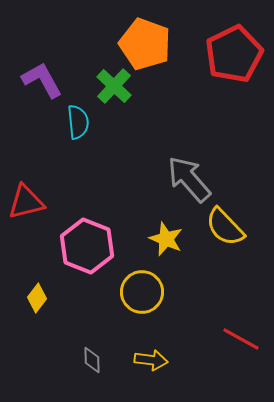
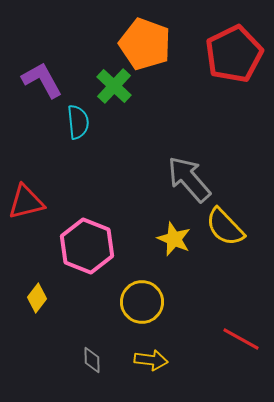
yellow star: moved 8 px right
yellow circle: moved 10 px down
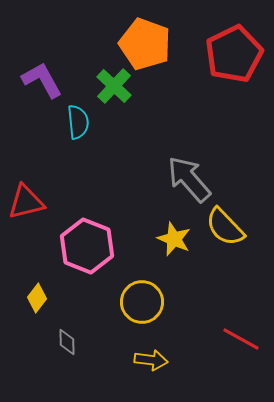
gray diamond: moved 25 px left, 18 px up
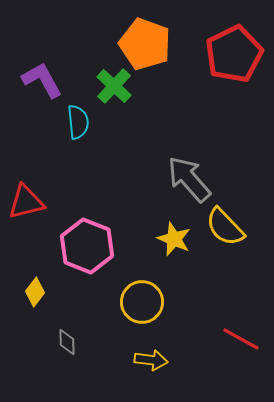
yellow diamond: moved 2 px left, 6 px up
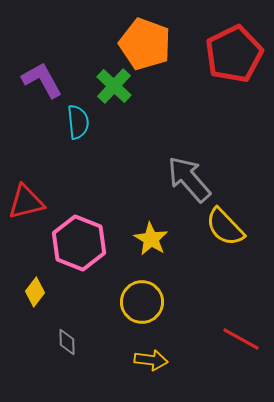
yellow star: moved 23 px left; rotated 8 degrees clockwise
pink hexagon: moved 8 px left, 3 px up
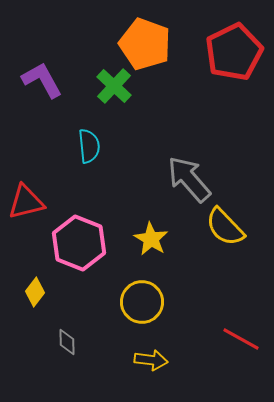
red pentagon: moved 2 px up
cyan semicircle: moved 11 px right, 24 px down
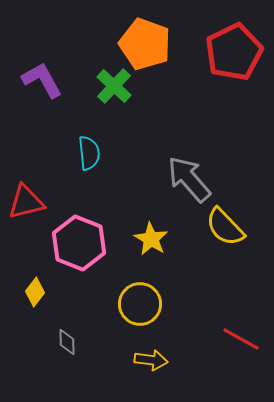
cyan semicircle: moved 7 px down
yellow circle: moved 2 px left, 2 px down
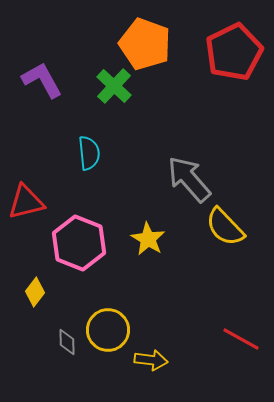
yellow star: moved 3 px left
yellow circle: moved 32 px left, 26 px down
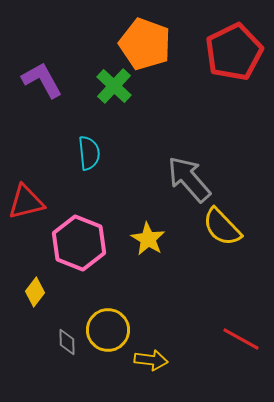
yellow semicircle: moved 3 px left
